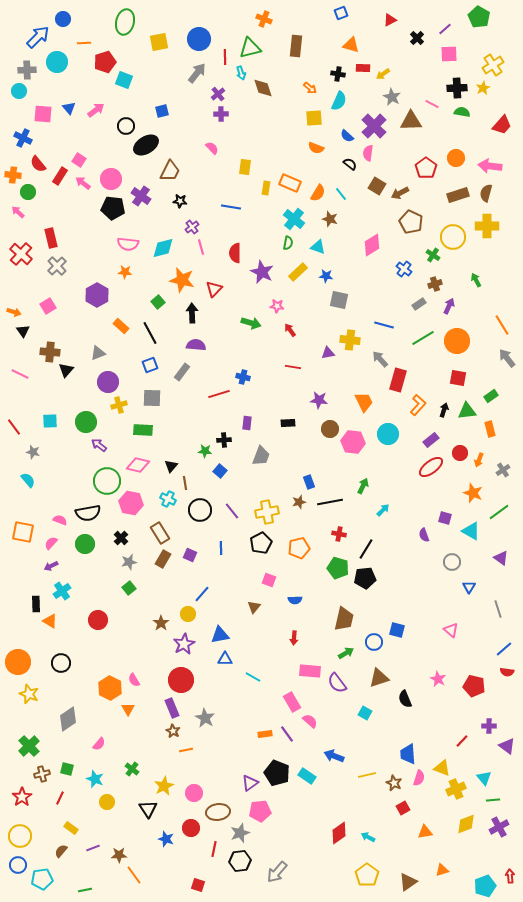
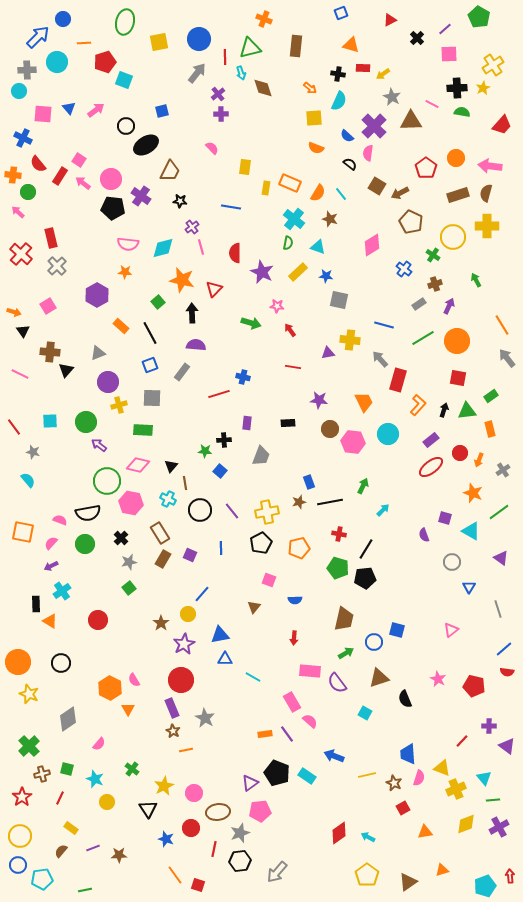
pink triangle at (451, 630): rotated 42 degrees clockwise
orange line at (134, 875): moved 41 px right
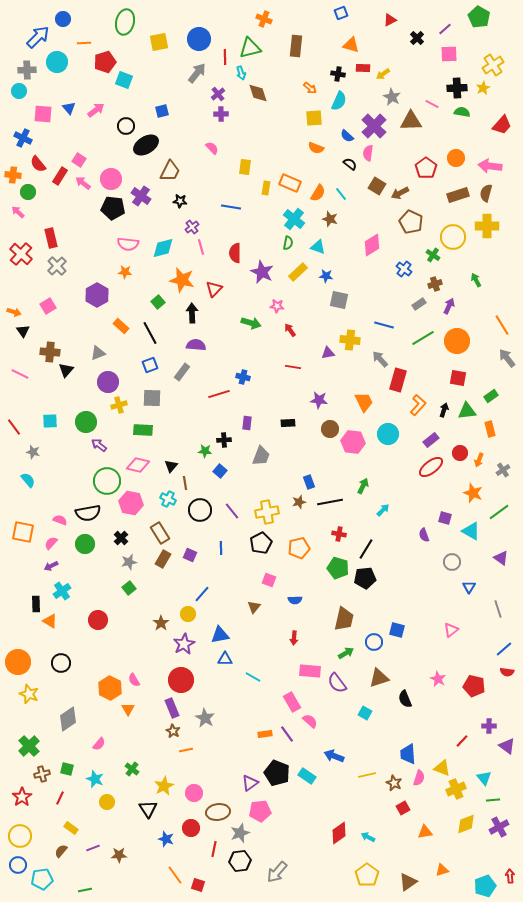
brown diamond at (263, 88): moved 5 px left, 5 px down
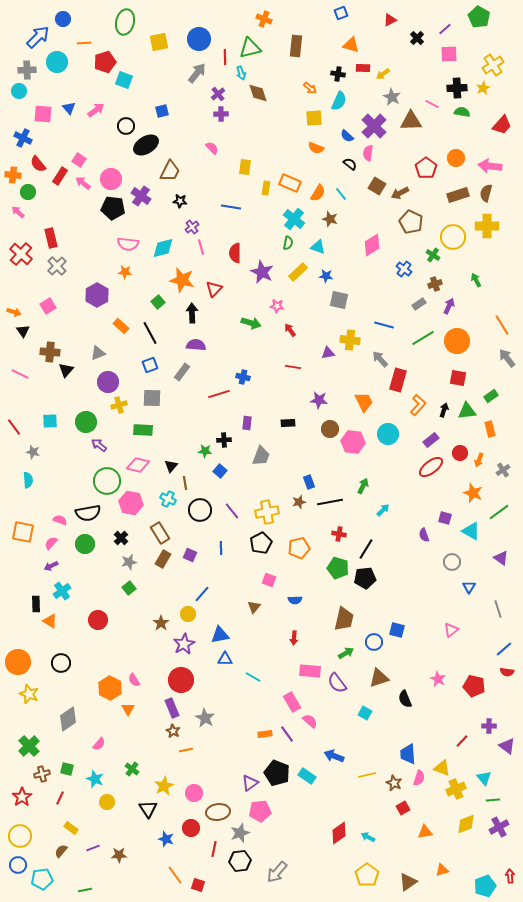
cyan semicircle at (28, 480): rotated 35 degrees clockwise
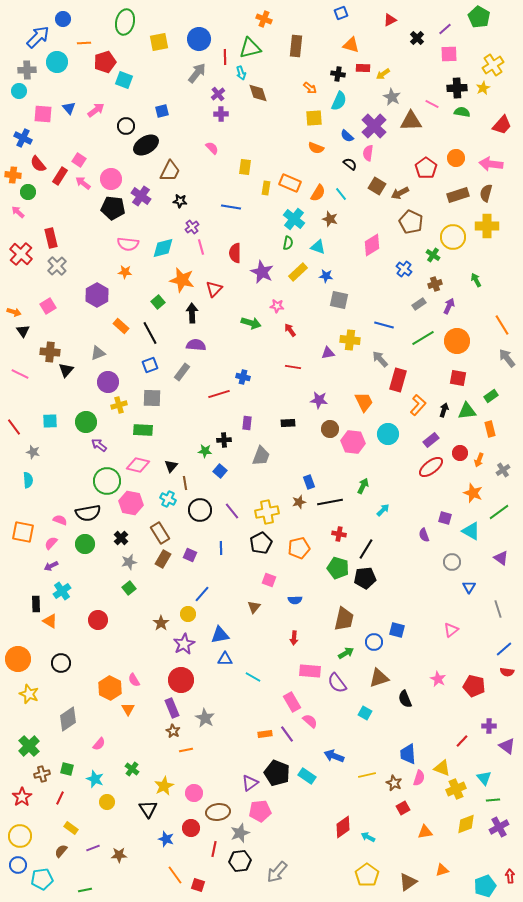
pink arrow at (490, 166): moved 1 px right, 2 px up
orange circle at (18, 662): moved 3 px up
red diamond at (339, 833): moved 4 px right, 6 px up
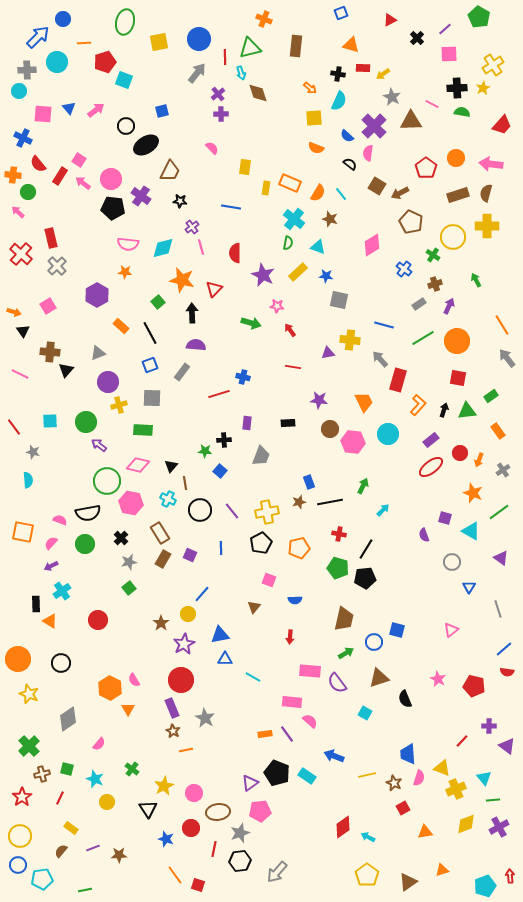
purple star at (262, 272): moved 1 px right, 3 px down
orange rectangle at (490, 429): moved 8 px right, 2 px down; rotated 21 degrees counterclockwise
red arrow at (294, 638): moved 4 px left, 1 px up
pink rectangle at (292, 702): rotated 54 degrees counterclockwise
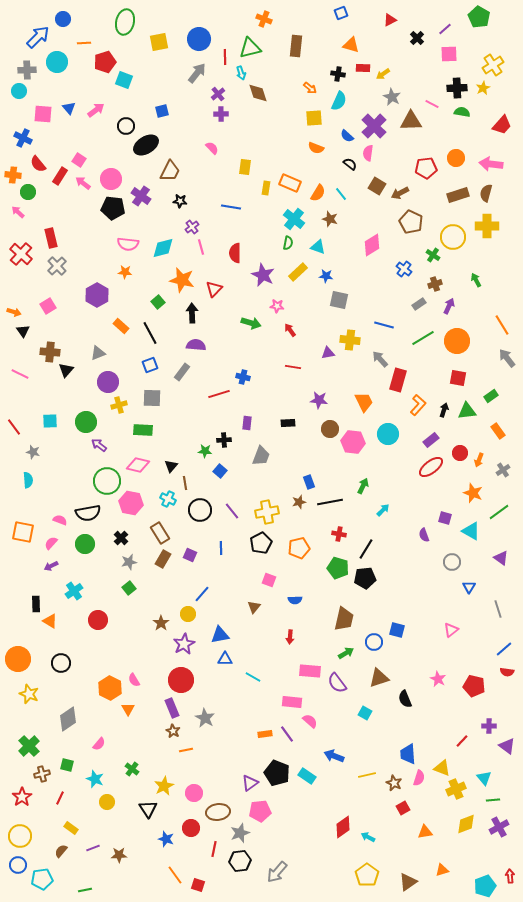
red pentagon at (426, 168): rotated 30 degrees clockwise
cyan cross at (62, 591): moved 12 px right
green square at (67, 769): moved 4 px up
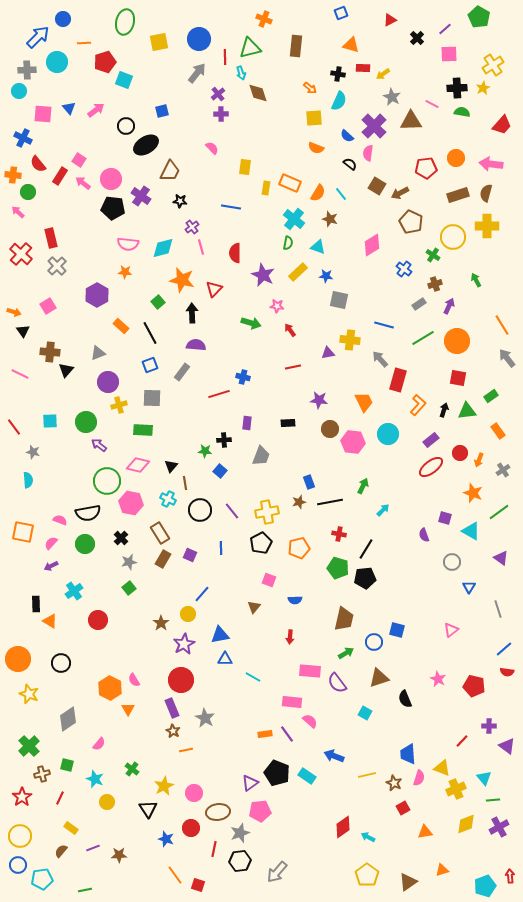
red line at (293, 367): rotated 21 degrees counterclockwise
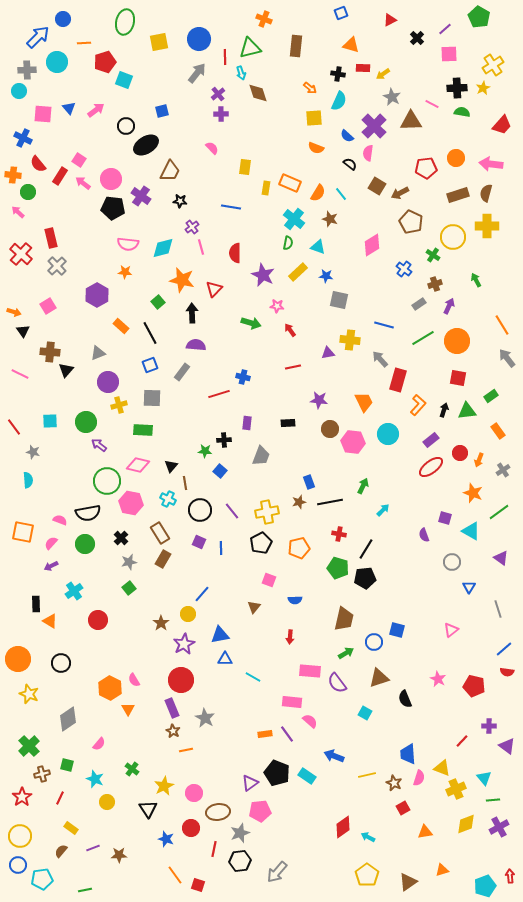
purple square at (190, 555): moved 9 px right, 13 px up
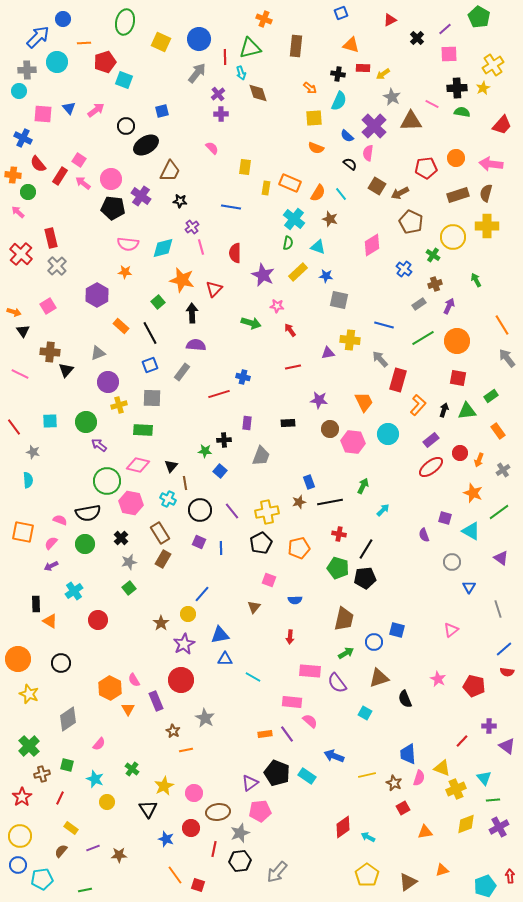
yellow square at (159, 42): moved 2 px right; rotated 36 degrees clockwise
purple rectangle at (172, 708): moved 16 px left, 7 px up
